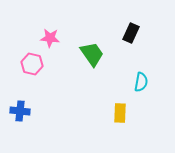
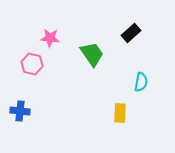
black rectangle: rotated 24 degrees clockwise
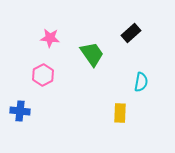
pink hexagon: moved 11 px right, 11 px down; rotated 20 degrees clockwise
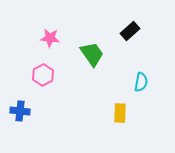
black rectangle: moved 1 px left, 2 px up
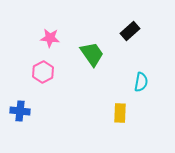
pink hexagon: moved 3 px up
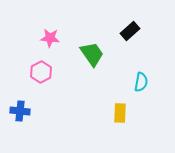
pink hexagon: moved 2 px left
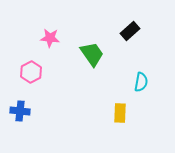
pink hexagon: moved 10 px left
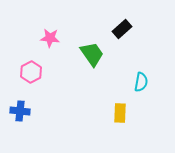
black rectangle: moved 8 px left, 2 px up
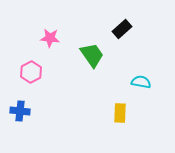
green trapezoid: moved 1 px down
cyan semicircle: rotated 90 degrees counterclockwise
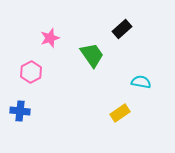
pink star: rotated 24 degrees counterclockwise
yellow rectangle: rotated 54 degrees clockwise
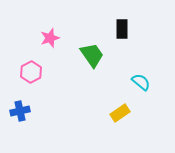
black rectangle: rotated 48 degrees counterclockwise
cyan semicircle: rotated 30 degrees clockwise
blue cross: rotated 18 degrees counterclockwise
